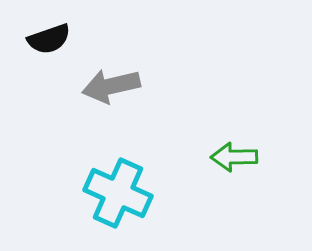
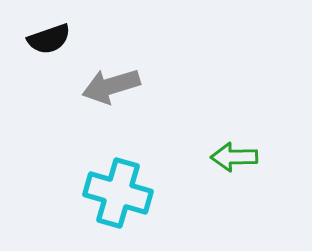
gray arrow: rotated 4 degrees counterclockwise
cyan cross: rotated 8 degrees counterclockwise
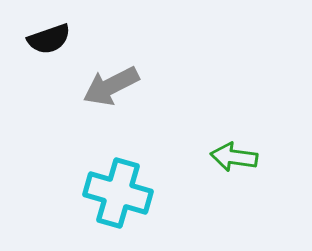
gray arrow: rotated 10 degrees counterclockwise
green arrow: rotated 9 degrees clockwise
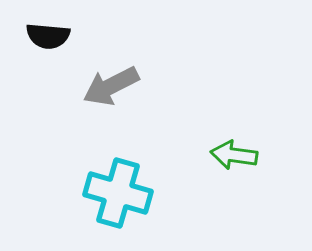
black semicircle: moved 1 px left, 3 px up; rotated 24 degrees clockwise
green arrow: moved 2 px up
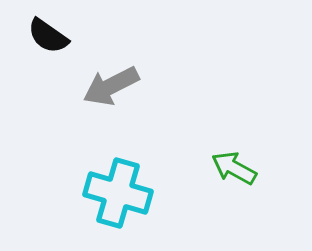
black semicircle: rotated 30 degrees clockwise
green arrow: moved 13 px down; rotated 21 degrees clockwise
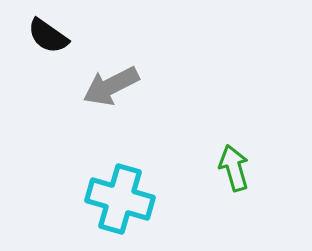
green arrow: rotated 45 degrees clockwise
cyan cross: moved 2 px right, 6 px down
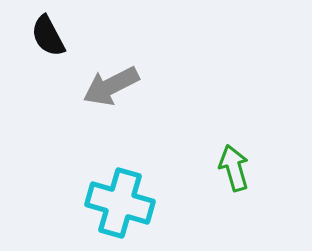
black semicircle: rotated 27 degrees clockwise
cyan cross: moved 4 px down
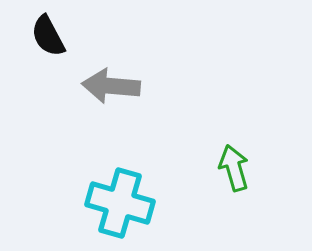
gray arrow: rotated 32 degrees clockwise
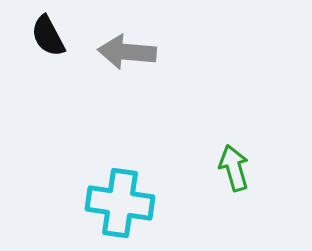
gray arrow: moved 16 px right, 34 px up
cyan cross: rotated 8 degrees counterclockwise
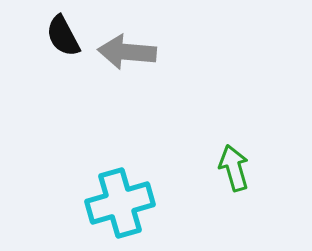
black semicircle: moved 15 px right
cyan cross: rotated 24 degrees counterclockwise
